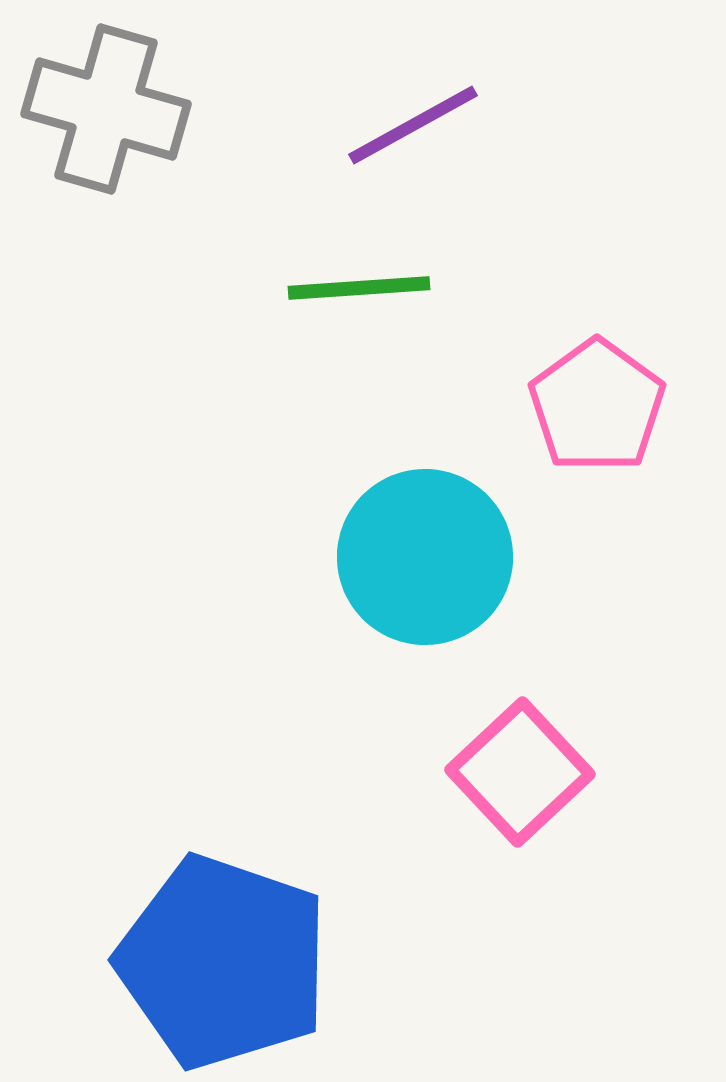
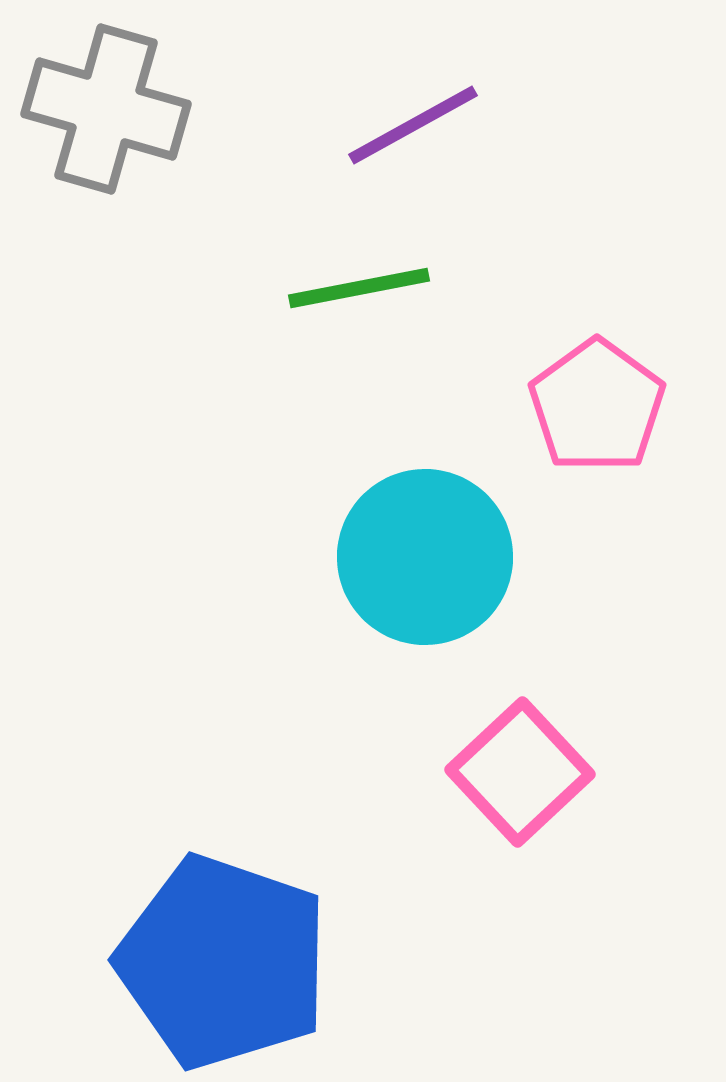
green line: rotated 7 degrees counterclockwise
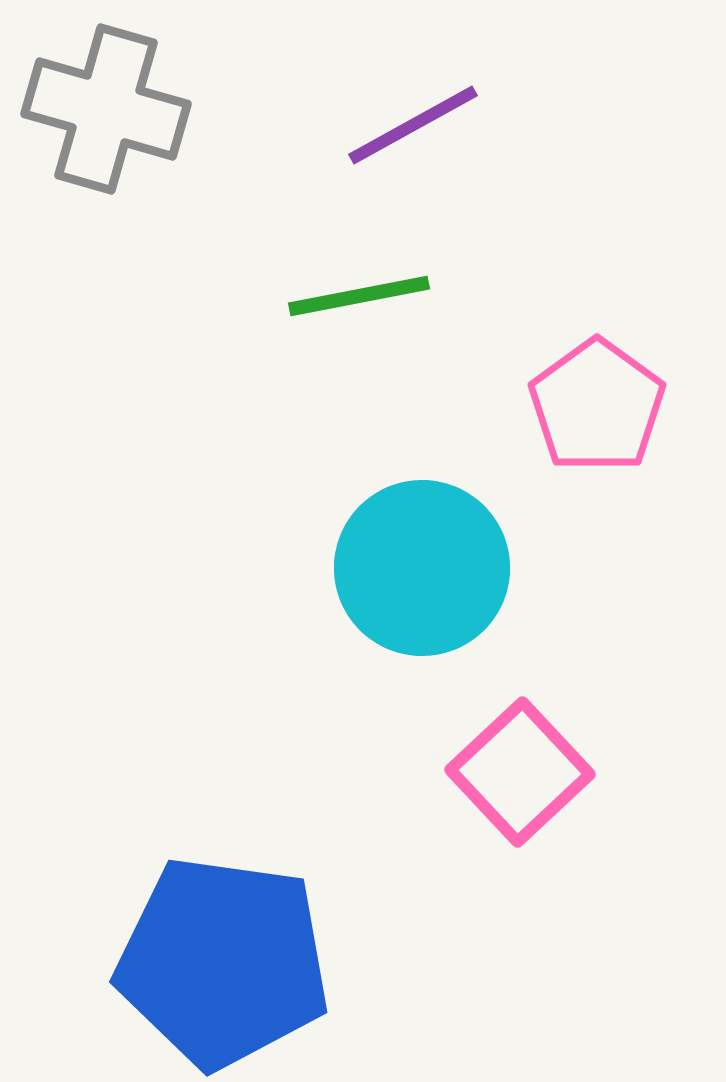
green line: moved 8 px down
cyan circle: moved 3 px left, 11 px down
blue pentagon: rotated 11 degrees counterclockwise
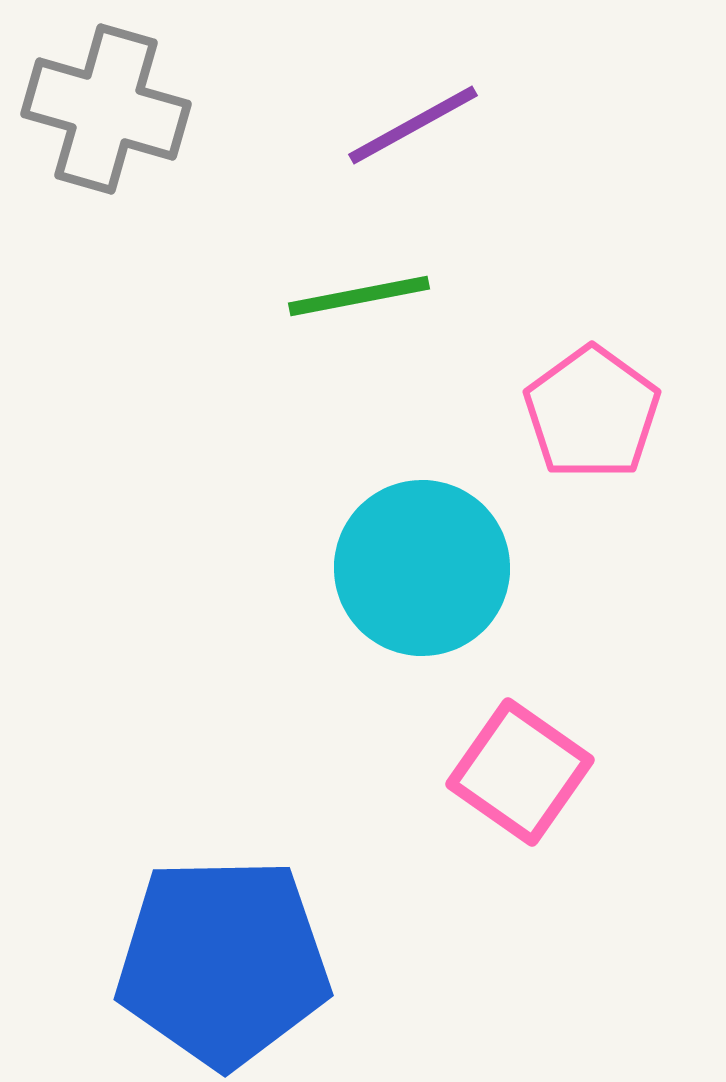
pink pentagon: moved 5 px left, 7 px down
pink square: rotated 12 degrees counterclockwise
blue pentagon: rotated 9 degrees counterclockwise
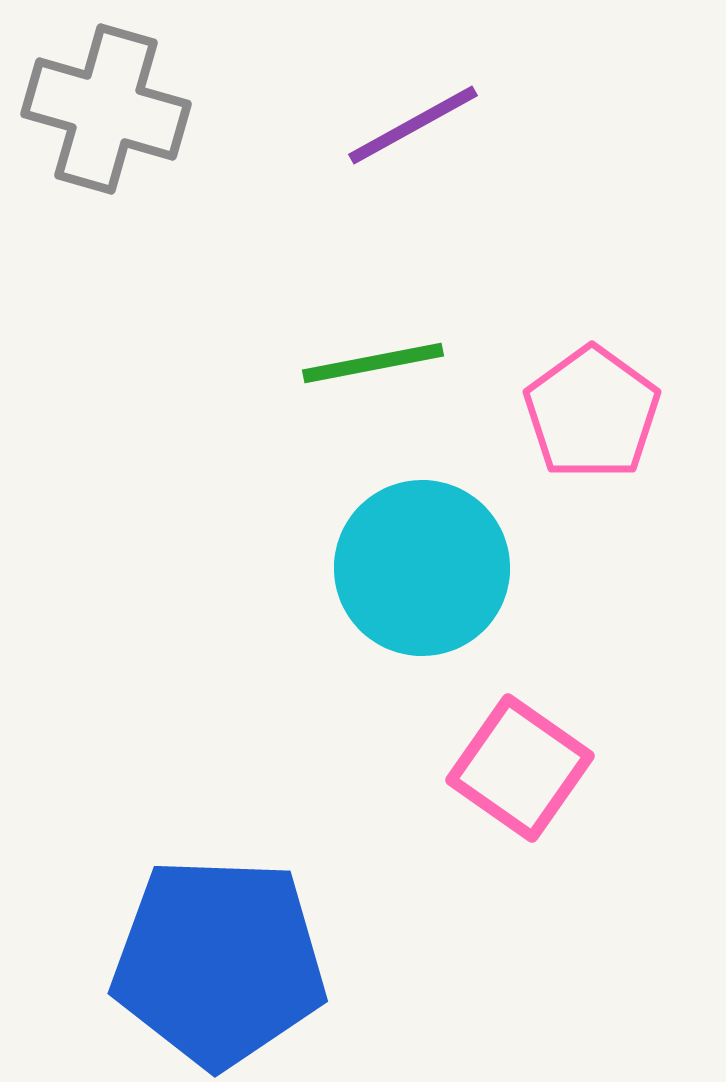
green line: moved 14 px right, 67 px down
pink square: moved 4 px up
blue pentagon: moved 4 px left; rotated 3 degrees clockwise
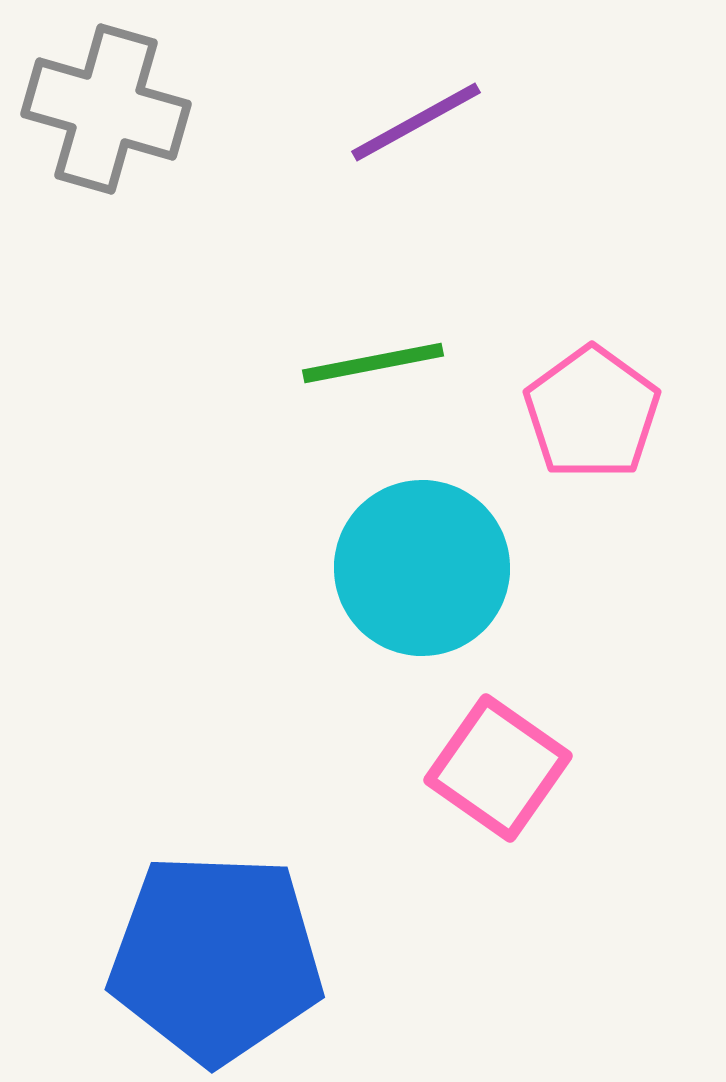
purple line: moved 3 px right, 3 px up
pink square: moved 22 px left
blue pentagon: moved 3 px left, 4 px up
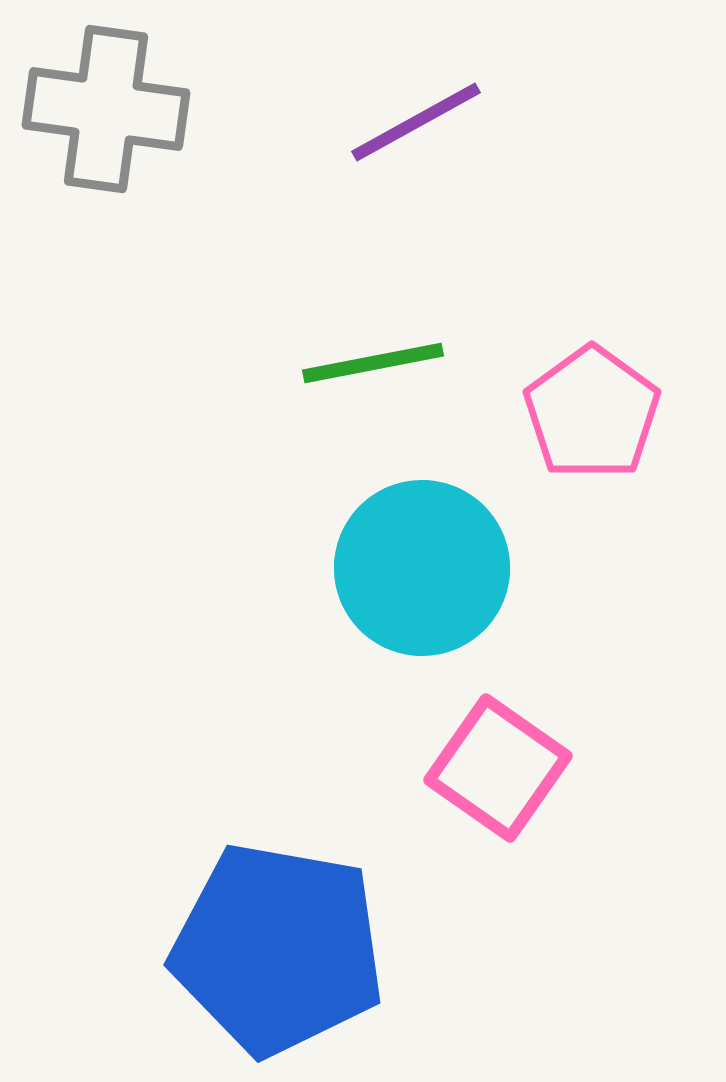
gray cross: rotated 8 degrees counterclockwise
blue pentagon: moved 62 px right, 9 px up; rotated 8 degrees clockwise
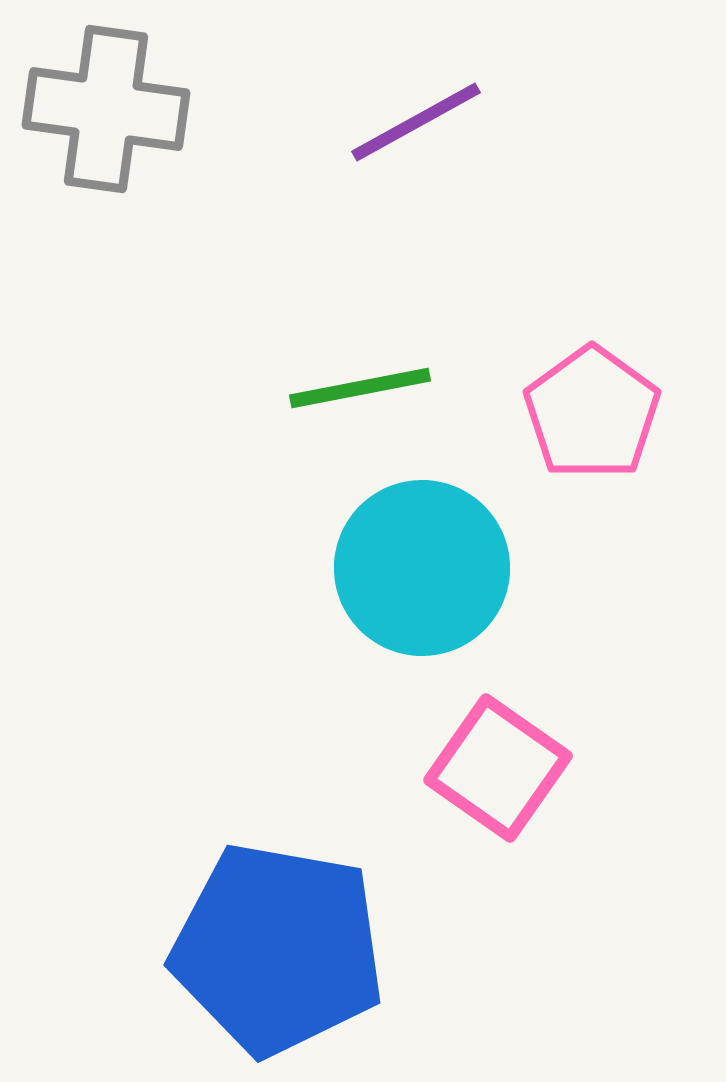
green line: moved 13 px left, 25 px down
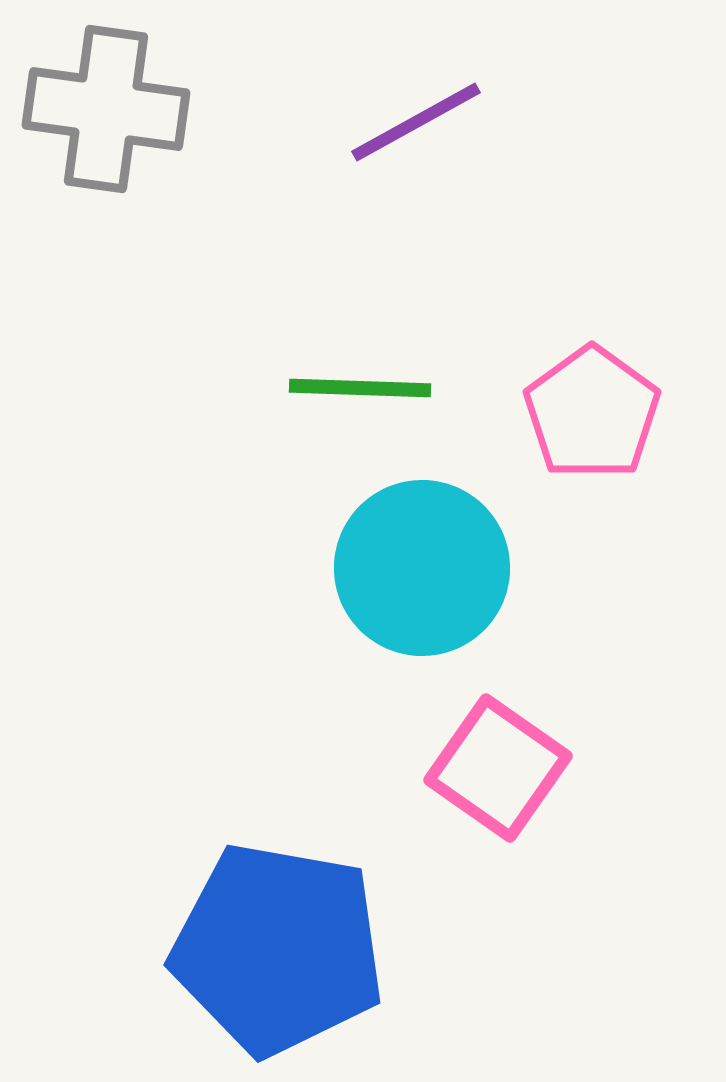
green line: rotated 13 degrees clockwise
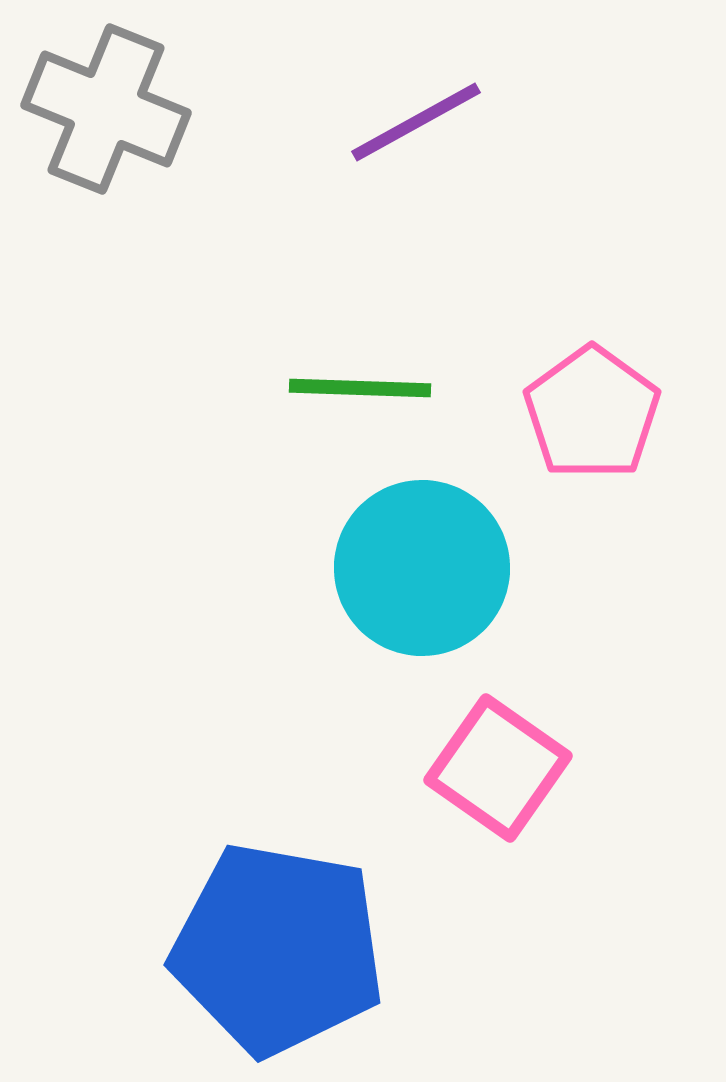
gray cross: rotated 14 degrees clockwise
